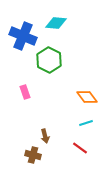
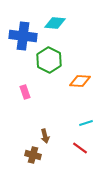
cyan diamond: moved 1 px left
blue cross: rotated 16 degrees counterclockwise
orange diamond: moved 7 px left, 16 px up; rotated 50 degrees counterclockwise
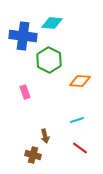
cyan diamond: moved 3 px left
cyan line: moved 9 px left, 3 px up
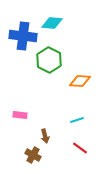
pink rectangle: moved 5 px left, 23 px down; rotated 64 degrees counterclockwise
brown cross: rotated 14 degrees clockwise
